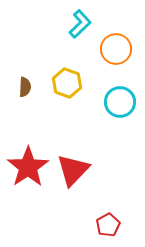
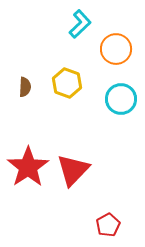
cyan circle: moved 1 px right, 3 px up
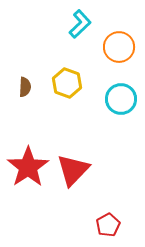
orange circle: moved 3 px right, 2 px up
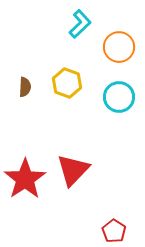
cyan circle: moved 2 px left, 2 px up
red star: moved 3 px left, 12 px down
red pentagon: moved 6 px right, 6 px down; rotated 10 degrees counterclockwise
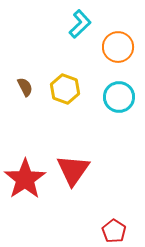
orange circle: moved 1 px left
yellow hexagon: moved 2 px left, 6 px down
brown semicircle: rotated 30 degrees counterclockwise
red triangle: rotated 9 degrees counterclockwise
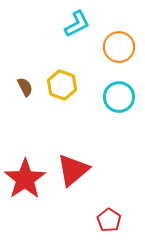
cyan L-shape: moved 3 px left; rotated 16 degrees clockwise
orange circle: moved 1 px right
yellow hexagon: moved 3 px left, 4 px up
red triangle: rotated 15 degrees clockwise
red pentagon: moved 5 px left, 11 px up
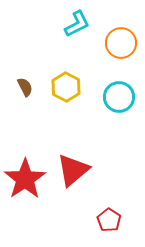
orange circle: moved 2 px right, 4 px up
yellow hexagon: moved 4 px right, 2 px down; rotated 8 degrees clockwise
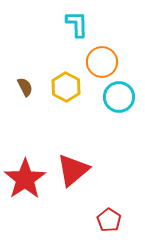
cyan L-shape: rotated 64 degrees counterclockwise
orange circle: moved 19 px left, 19 px down
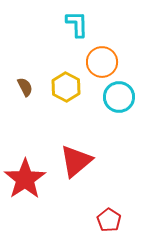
red triangle: moved 3 px right, 9 px up
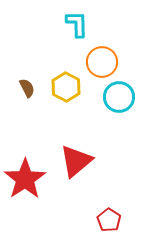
brown semicircle: moved 2 px right, 1 px down
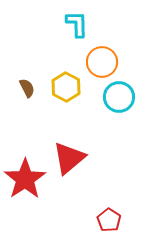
red triangle: moved 7 px left, 3 px up
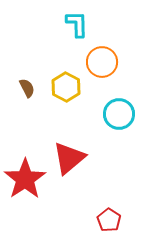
cyan circle: moved 17 px down
